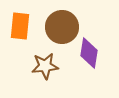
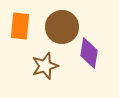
brown star: rotated 12 degrees counterclockwise
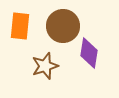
brown circle: moved 1 px right, 1 px up
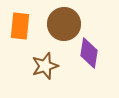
brown circle: moved 1 px right, 2 px up
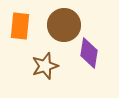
brown circle: moved 1 px down
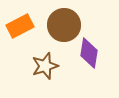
orange rectangle: rotated 56 degrees clockwise
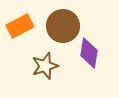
brown circle: moved 1 px left, 1 px down
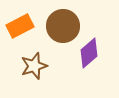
purple diamond: rotated 40 degrees clockwise
brown star: moved 11 px left
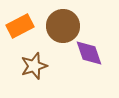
purple diamond: rotated 68 degrees counterclockwise
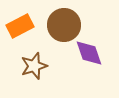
brown circle: moved 1 px right, 1 px up
